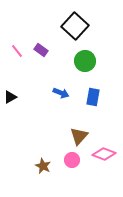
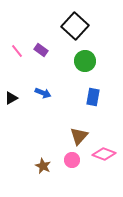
blue arrow: moved 18 px left
black triangle: moved 1 px right, 1 px down
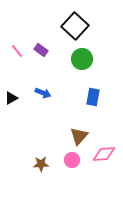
green circle: moved 3 px left, 2 px up
pink diamond: rotated 25 degrees counterclockwise
brown star: moved 2 px left, 2 px up; rotated 28 degrees counterclockwise
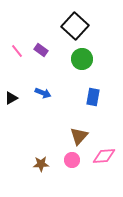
pink diamond: moved 2 px down
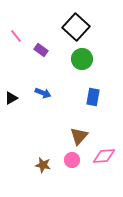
black square: moved 1 px right, 1 px down
pink line: moved 1 px left, 15 px up
brown star: moved 2 px right, 1 px down; rotated 14 degrees clockwise
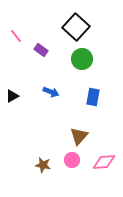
blue arrow: moved 8 px right, 1 px up
black triangle: moved 1 px right, 2 px up
pink diamond: moved 6 px down
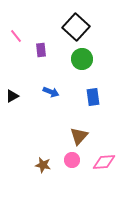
purple rectangle: rotated 48 degrees clockwise
blue rectangle: rotated 18 degrees counterclockwise
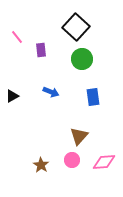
pink line: moved 1 px right, 1 px down
brown star: moved 2 px left; rotated 21 degrees clockwise
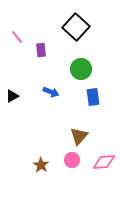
green circle: moved 1 px left, 10 px down
